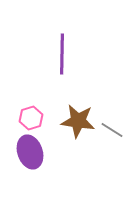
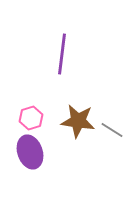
purple line: rotated 6 degrees clockwise
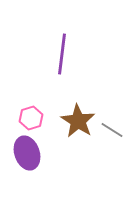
brown star: rotated 24 degrees clockwise
purple ellipse: moved 3 px left, 1 px down
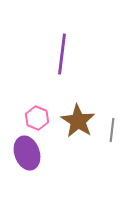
pink hexagon: moved 6 px right; rotated 20 degrees counterclockwise
gray line: rotated 65 degrees clockwise
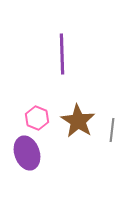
purple line: rotated 9 degrees counterclockwise
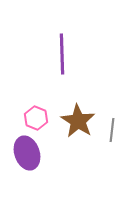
pink hexagon: moved 1 px left
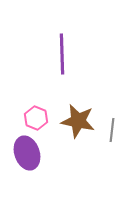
brown star: rotated 20 degrees counterclockwise
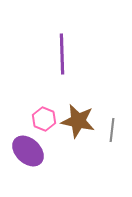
pink hexagon: moved 8 px right, 1 px down
purple ellipse: moved 1 px right, 2 px up; rotated 28 degrees counterclockwise
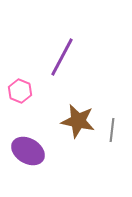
purple line: moved 3 px down; rotated 30 degrees clockwise
pink hexagon: moved 24 px left, 28 px up
purple ellipse: rotated 12 degrees counterclockwise
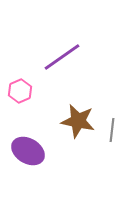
purple line: rotated 27 degrees clockwise
pink hexagon: rotated 15 degrees clockwise
